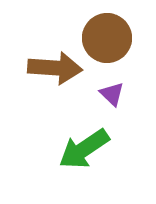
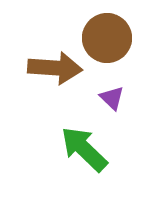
purple triangle: moved 4 px down
green arrow: rotated 78 degrees clockwise
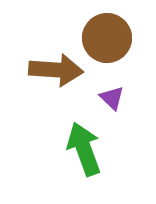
brown arrow: moved 1 px right, 2 px down
green arrow: rotated 26 degrees clockwise
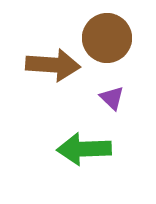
brown arrow: moved 3 px left, 5 px up
green arrow: rotated 72 degrees counterclockwise
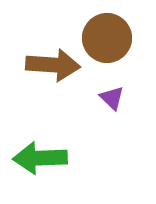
green arrow: moved 44 px left, 9 px down
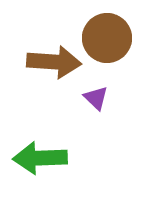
brown arrow: moved 1 px right, 3 px up
purple triangle: moved 16 px left
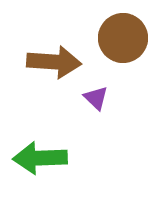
brown circle: moved 16 px right
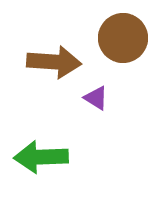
purple triangle: rotated 12 degrees counterclockwise
green arrow: moved 1 px right, 1 px up
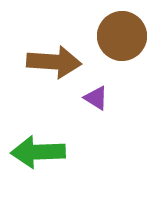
brown circle: moved 1 px left, 2 px up
green arrow: moved 3 px left, 5 px up
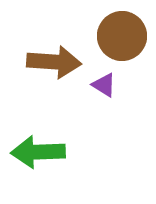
purple triangle: moved 8 px right, 13 px up
